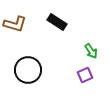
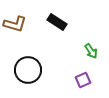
purple square: moved 2 px left, 5 px down
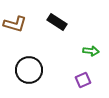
green arrow: rotated 49 degrees counterclockwise
black circle: moved 1 px right
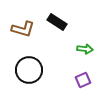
brown L-shape: moved 8 px right, 5 px down
green arrow: moved 6 px left, 2 px up
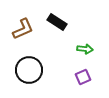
brown L-shape: rotated 40 degrees counterclockwise
purple square: moved 3 px up
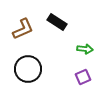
black circle: moved 1 px left, 1 px up
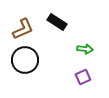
black circle: moved 3 px left, 9 px up
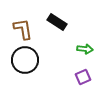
brown L-shape: rotated 75 degrees counterclockwise
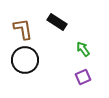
green arrow: moved 2 px left; rotated 133 degrees counterclockwise
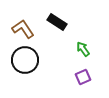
brown L-shape: rotated 25 degrees counterclockwise
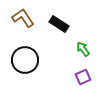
black rectangle: moved 2 px right, 2 px down
brown L-shape: moved 11 px up
